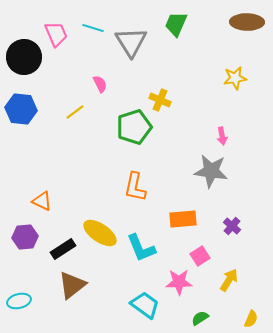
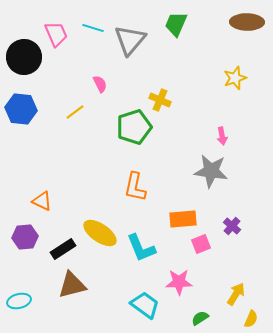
gray triangle: moved 1 px left, 2 px up; rotated 12 degrees clockwise
yellow star: rotated 10 degrees counterclockwise
pink square: moved 1 px right, 12 px up; rotated 12 degrees clockwise
yellow arrow: moved 7 px right, 14 px down
brown triangle: rotated 24 degrees clockwise
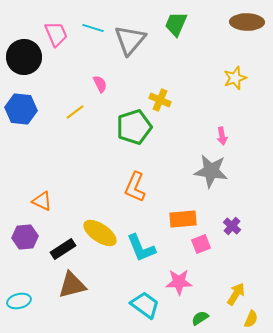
orange L-shape: rotated 12 degrees clockwise
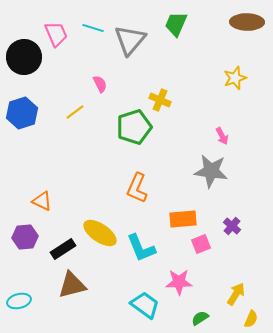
blue hexagon: moved 1 px right, 4 px down; rotated 24 degrees counterclockwise
pink arrow: rotated 18 degrees counterclockwise
orange L-shape: moved 2 px right, 1 px down
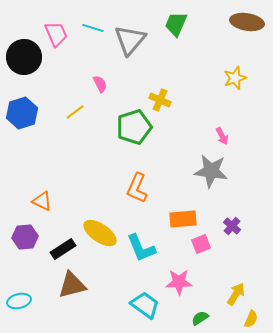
brown ellipse: rotated 8 degrees clockwise
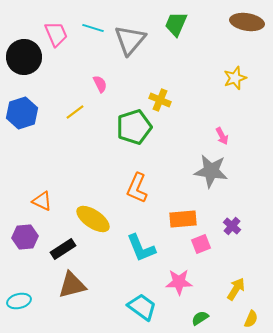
yellow ellipse: moved 7 px left, 14 px up
yellow arrow: moved 5 px up
cyan trapezoid: moved 3 px left, 2 px down
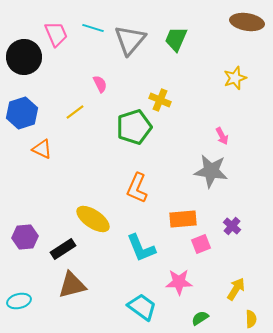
green trapezoid: moved 15 px down
orange triangle: moved 52 px up
yellow semicircle: rotated 24 degrees counterclockwise
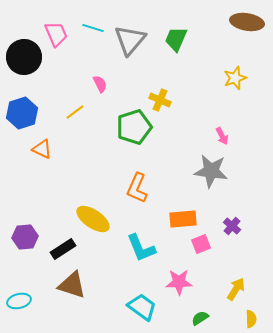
brown triangle: rotated 32 degrees clockwise
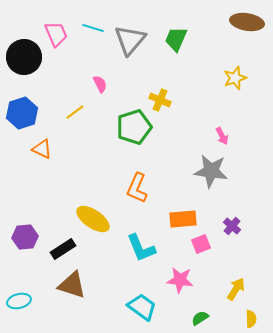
pink star: moved 1 px right, 2 px up; rotated 8 degrees clockwise
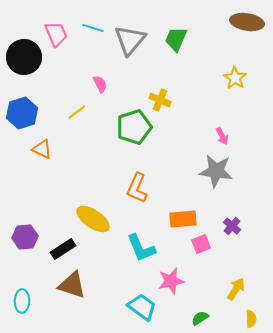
yellow star: rotated 20 degrees counterclockwise
yellow line: moved 2 px right
gray star: moved 5 px right
pink star: moved 9 px left, 1 px down; rotated 20 degrees counterclockwise
cyan ellipse: moved 3 px right; rotated 75 degrees counterclockwise
